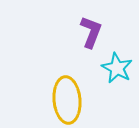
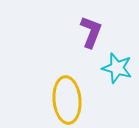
cyan star: rotated 12 degrees counterclockwise
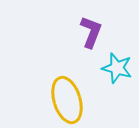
yellow ellipse: rotated 12 degrees counterclockwise
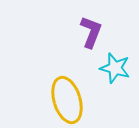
cyan star: moved 2 px left
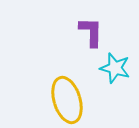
purple L-shape: rotated 20 degrees counterclockwise
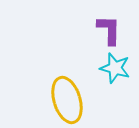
purple L-shape: moved 18 px right, 2 px up
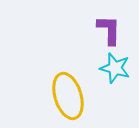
yellow ellipse: moved 1 px right, 4 px up
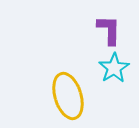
cyan star: moved 1 px left; rotated 24 degrees clockwise
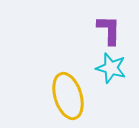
cyan star: moved 3 px left; rotated 24 degrees counterclockwise
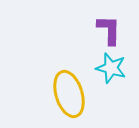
yellow ellipse: moved 1 px right, 2 px up
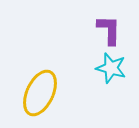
yellow ellipse: moved 29 px left, 1 px up; rotated 42 degrees clockwise
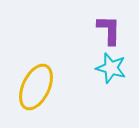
yellow ellipse: moved 4 px left, 6 px up
